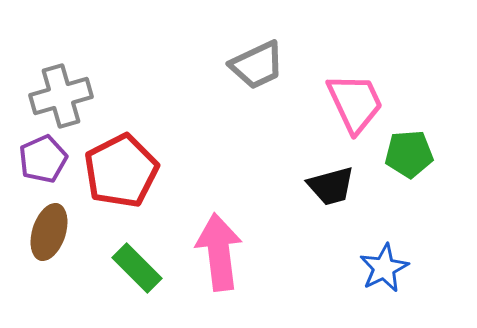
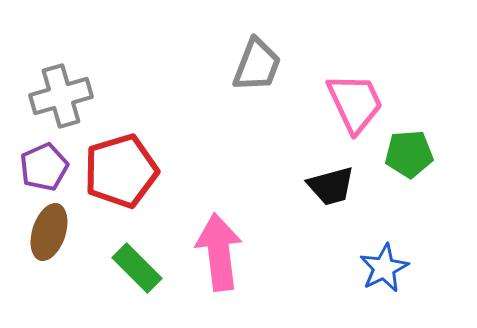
gray trapezoid: rotated 44 degrees counterclockwise
purple pentagon: moved 1 px right, 8 px down
red pentagon: rotated 10 degrees clockwise
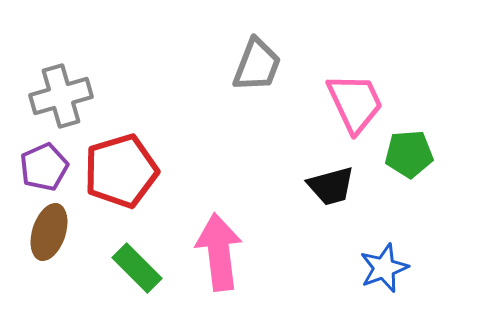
blue star: rotated 6 degrees clockwise
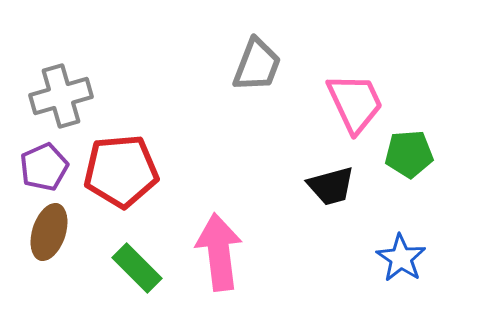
red pentagon: rotated 12 degrees clockwise
blue star: moved 17 px right, 10 px up; rotated 18 degrees counterclockwise
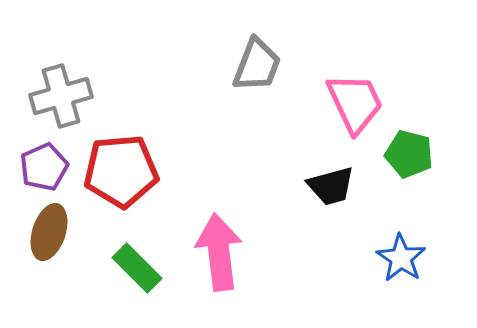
green pentagon: rotated 18 degrees clockwise
